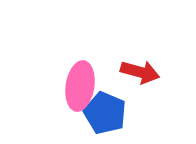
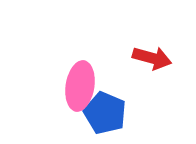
red arrow: moved 12 px right, 14 px up
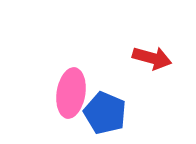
pink ellipse: moved 9 px left, 7 px down
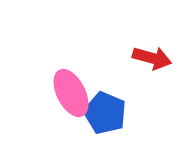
pink ellipse: rotated 36 degrees counterclockwise
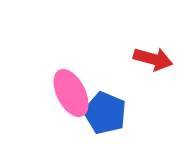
red arrow: moved 1 px right, 1 px down
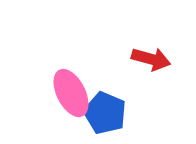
red arrow: moved 2 px left
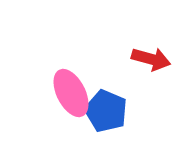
blue pentagon: moved 1 px right, 2 px up
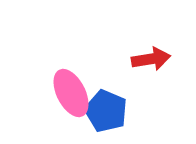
red arrow: rotated 24 degrees counterclockwise
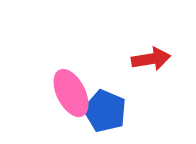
blue pentagon: moved 1 px left
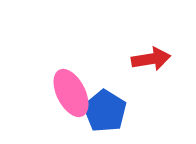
blue pentagon: rotated 9 degrees clockwise
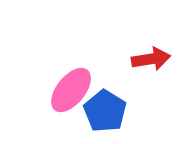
pink ellipse: moved 3 px up; rotated 66 degrees clockwise
